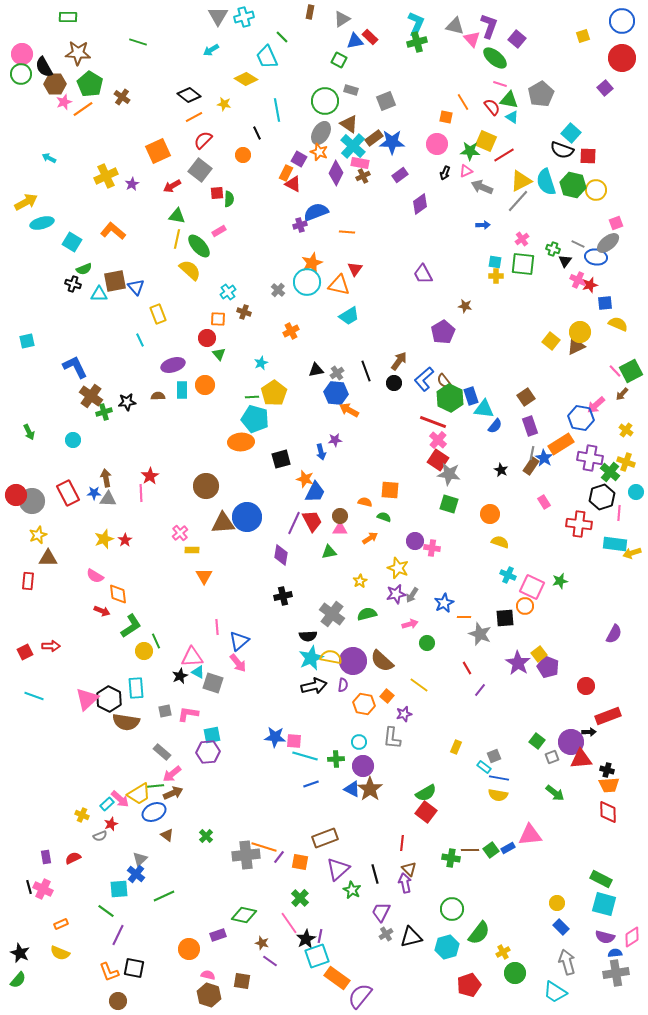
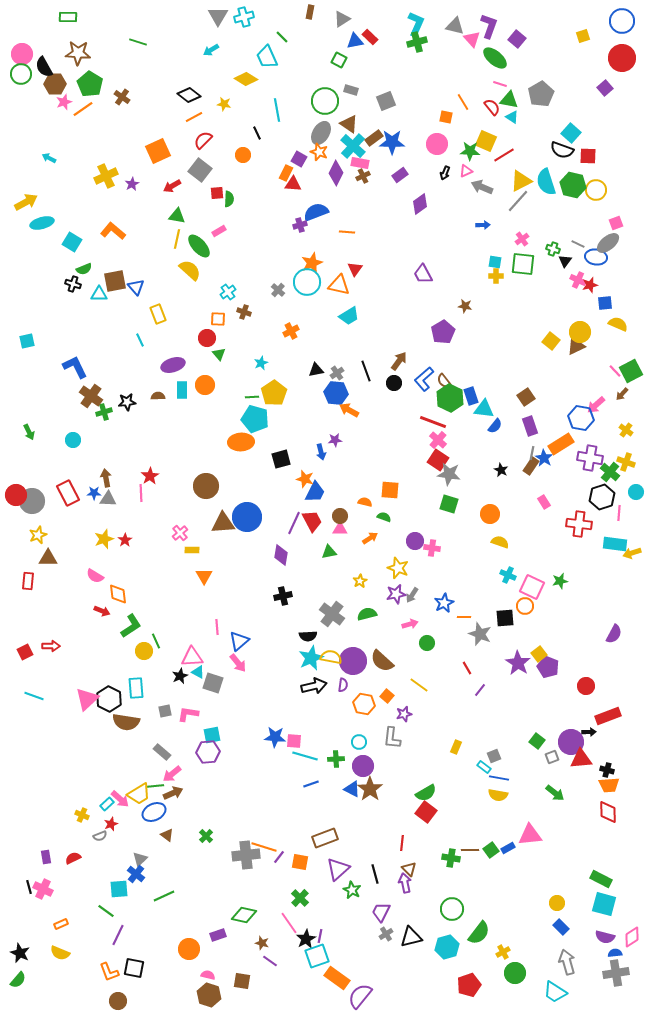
red triangle at (293, 184): rotated 24 degrees counterclockwise
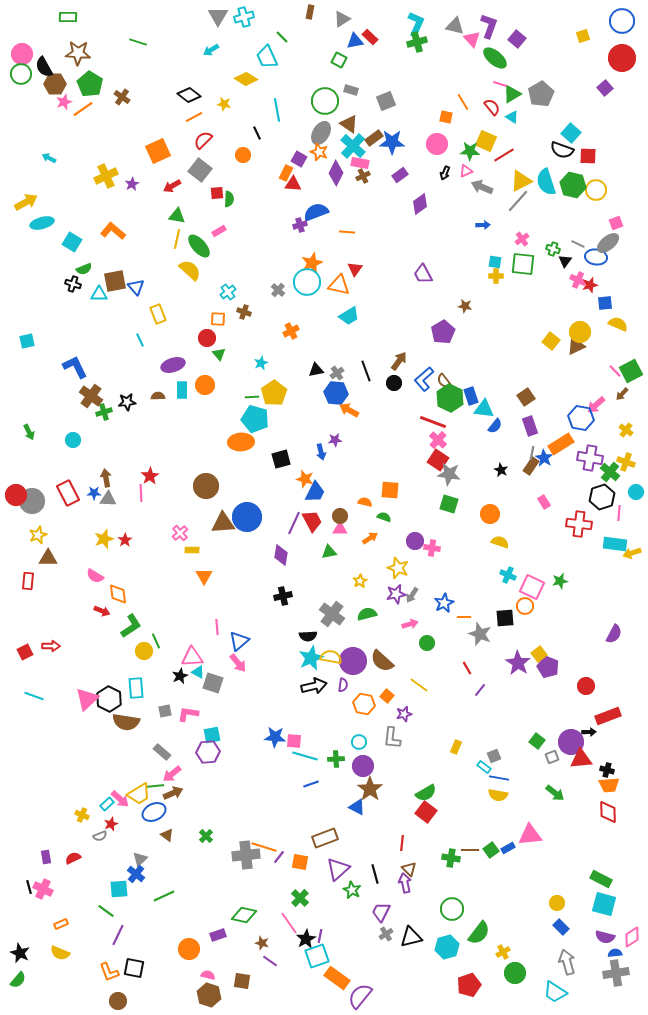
green triangle at (509, 100): moved 3 px right, 6 px up; rotated 42 degrees counterclockwise
blue triangle at (352, 789): moved 5 px right, 18 px down
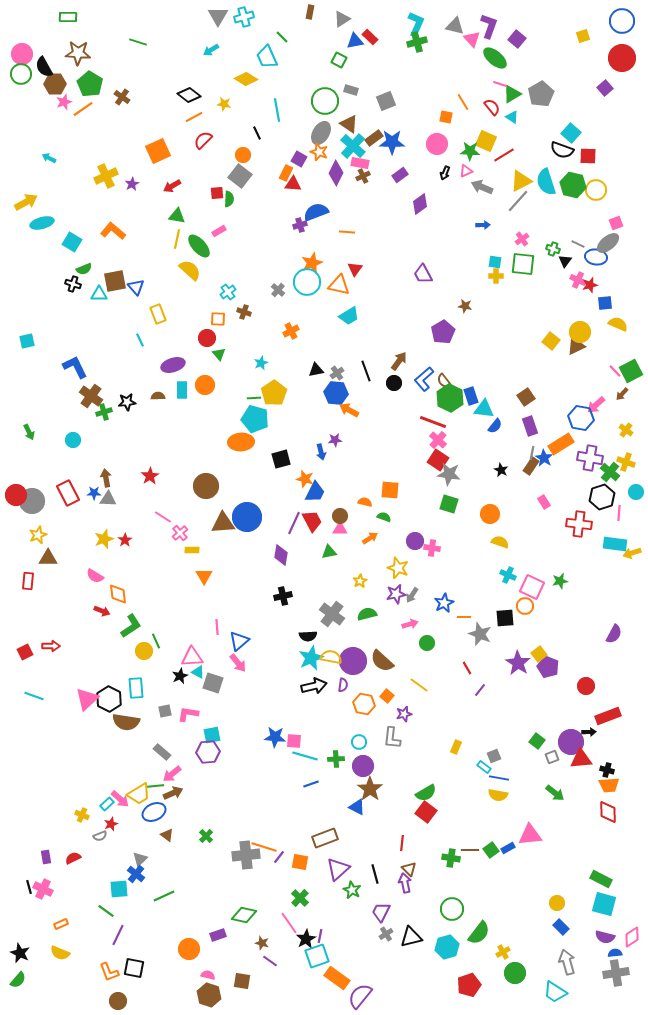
gray square at (200, 170): moved 40 px right, 6 px down
green line at (252, 397): moved 2 px right, 1 px down
pink line at (141, 493): moved 22 px right, 24 px down; rotated 54 degrees counterclockwise
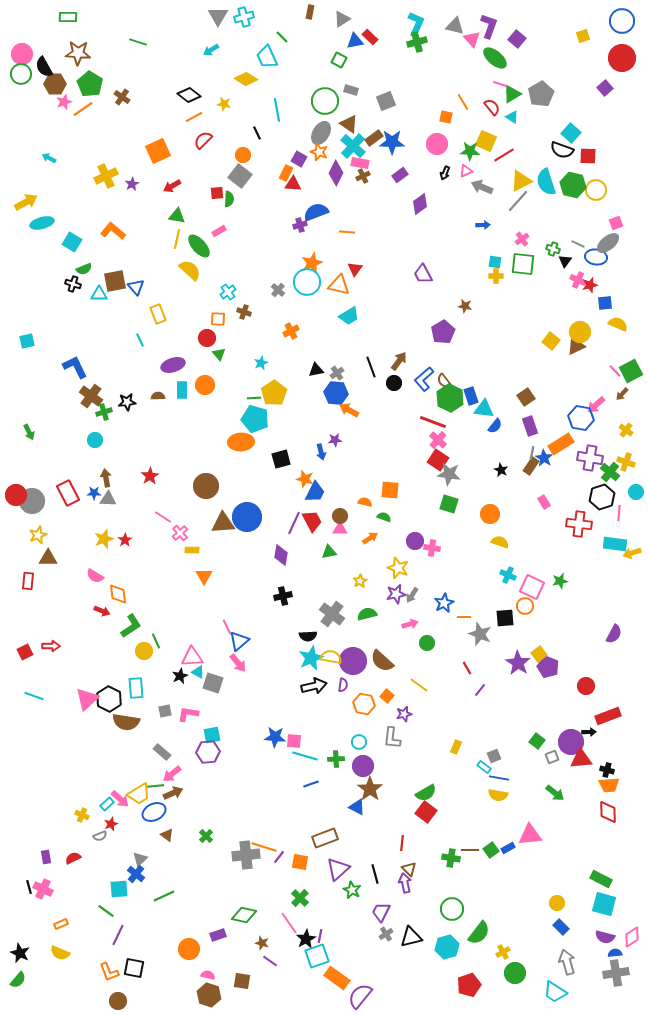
black line at (366, 371): moved 5 px right, 4 px up
cyan circle at (73, 440): moved 22 px right
pink line at (217, 627): moved 10 px right; rotated 21 degrees counterclockwise
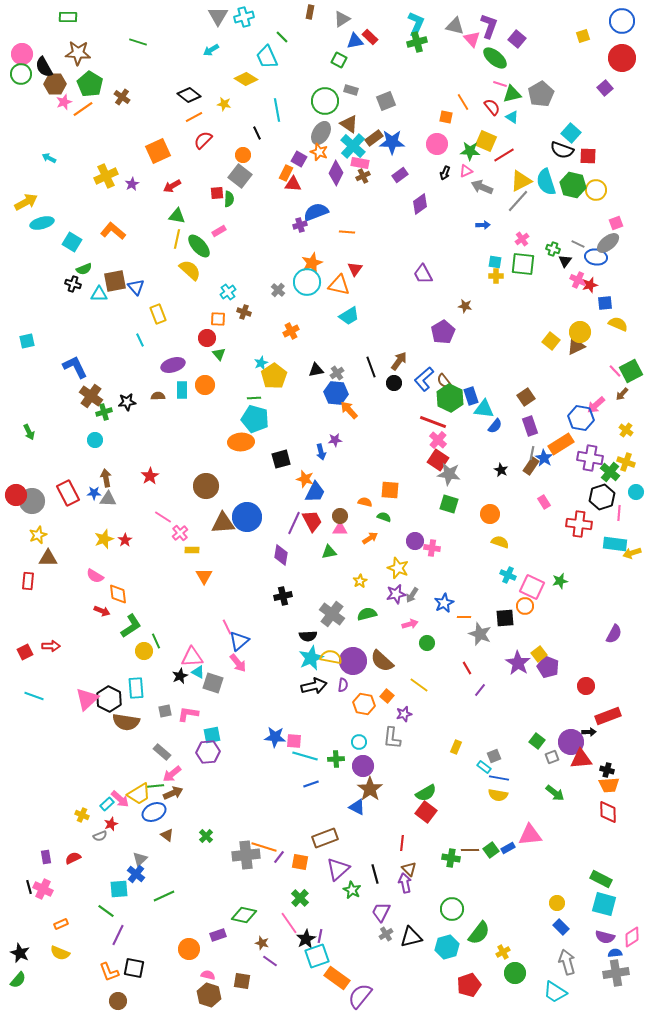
green triangle at (512, 94): rotated 18 degrees clockwise
yellow pentagon at (274, 393): moved 17 px up
orange arrow at (349, 410): rotated 18 degrees clockwise
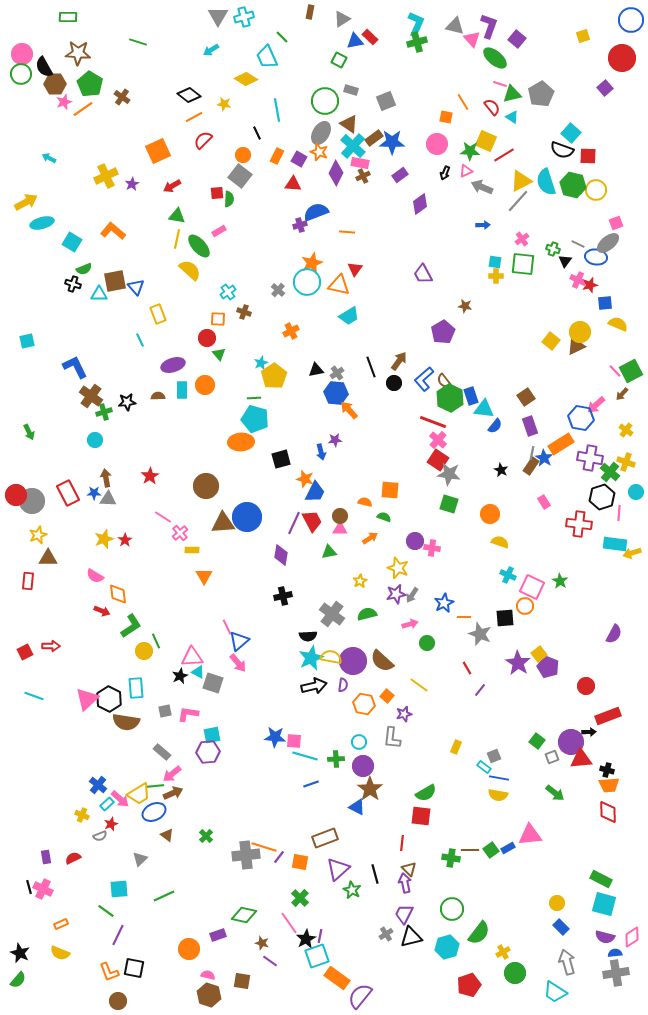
blue circle at (622, 21): moved 9 px right, 1 px up
orange rectangle at (286, 173): moved 9 px left, 17 px up
green star at (560, 581): rotated 28 degrees counterclockwise
red square at (426, 812): moved 5 px left, 4 px down; rotated 30 degrees counterclockwise
blue cross at (136, 874): moved 38 px left, 89 px up
purple trapezoid at (381, 912): moved 23 px right, 2 px down
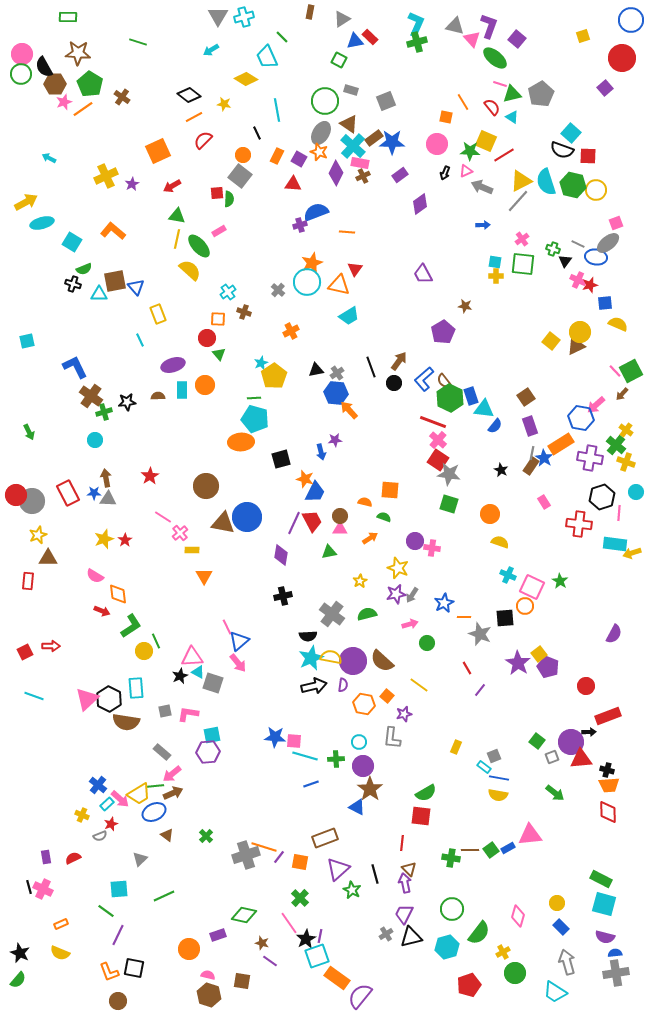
green cross at (610, 472): moved 6 px right, 27 px up
brown triangle at (223, 523): rotated 15 degrees clockwise
gray cross at (246, 855): rotated 12 degrees counterclockwise
pink diamond at (632, 937): moved 114 px left, 21 px up; rotated 40 degrees counterclockwise
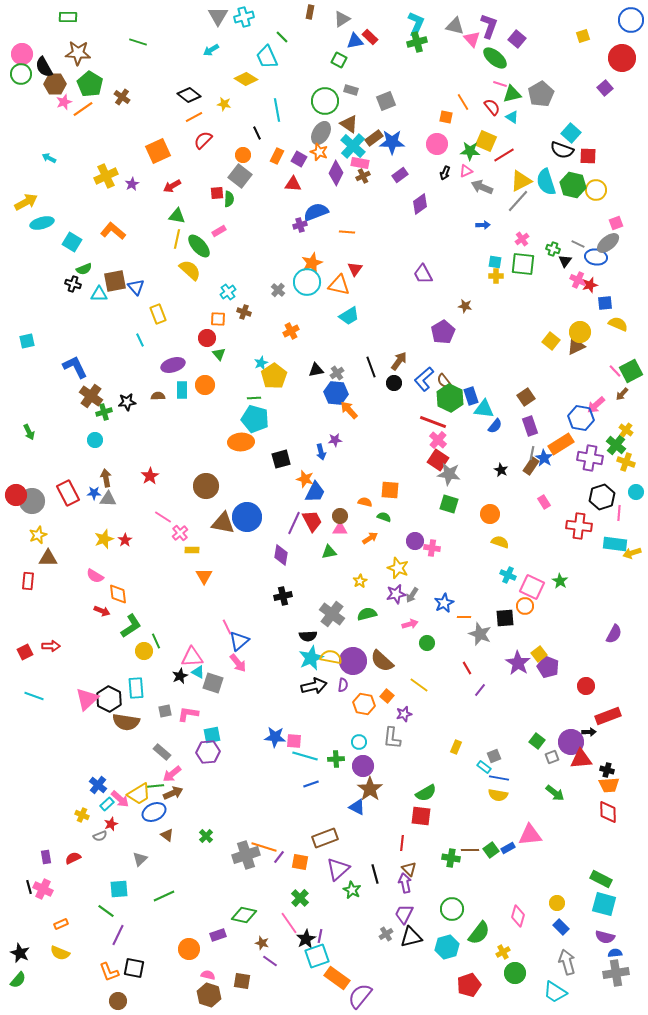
red cross at (579, 524): moved 2 px down
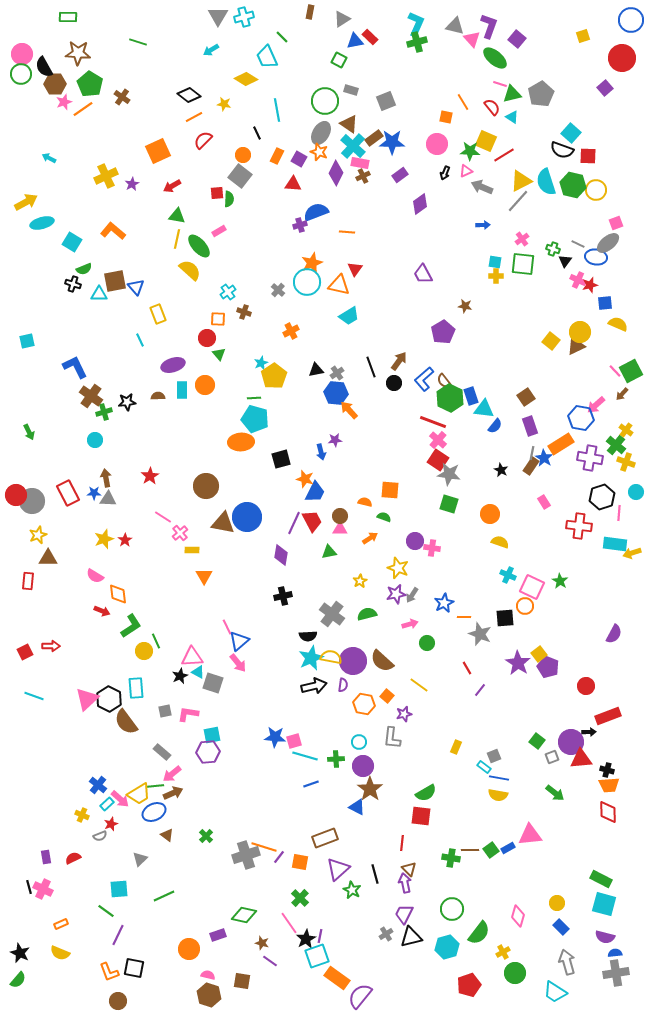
brown semicircle at (126, 722): rotated 44 degrees clockwise
pink square at (294, 741): rotated 21 degrees counterclockwise
